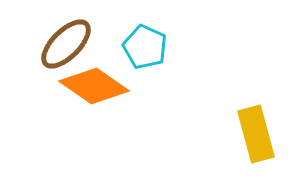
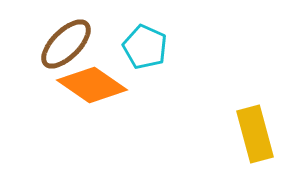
orange diamond: moved 2 px left, 1 px up
yellow rectangle: moved 1 px left
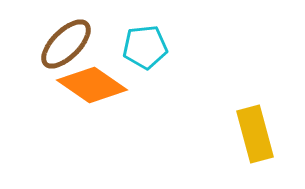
cyan pentagon: rotated 30 degrees counterclockwise
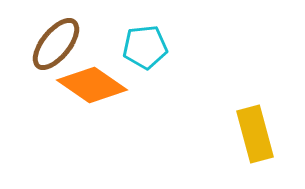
brown ellipse: moved 10 px left; rotated 6 degrees counterclockwise
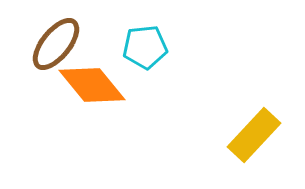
orange diamond: rotated 16 degrees clockwise
yellow rectangle: moved 1 px left, 1 px down; rotated 58 degrees clockwise
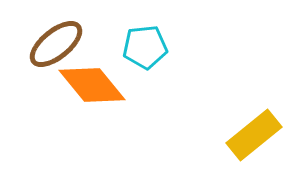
brown ellipse: rotated 12 degrees clockwise
yellow rectangle: rotated 8 degrees clockwise
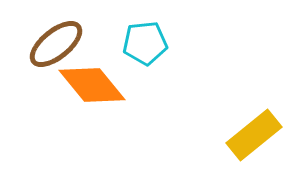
cyan pentagon: moved 4 px up
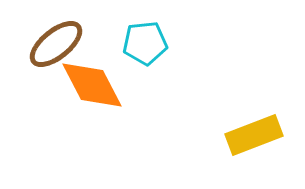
orange diamond: rotated 12 degrees clockwise
yellow rectangle: rotated 18 degrees clockwise
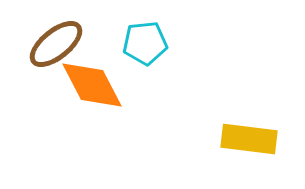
yellow rectangle: moved 5 px left, 4 px down; rotated 28 degrees clockwise
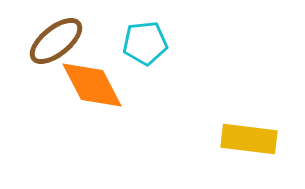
brown ellipse: moved 3 px up
